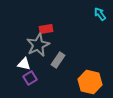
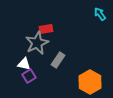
gray star: moved 1 px left, 2 px up
purple square: moved 1 px left, 2 px up
orange hexagon: rotated 15 degrees clockwise
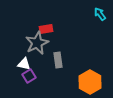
gray rectangle: rotated 42 degrees counterclockwise
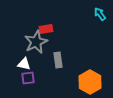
gray star: moved 1 px left, 1 px up
purple square: moved 1 px left, 2 px down; rotated 24 degrees clockwise
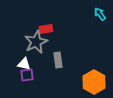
purple square: moved 1 px left, 3 px up
orange hexagon: moved 4 px right
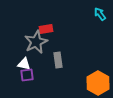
orange hexagon: moved 4 px right, 1 px down
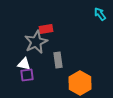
orange hexagon: moved 18 px left
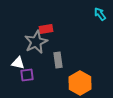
white triangle: moved 6 px left, 1 px up
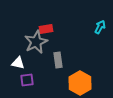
cyan arrow: moved 13 px down; rotated 64 degrees clockwise
purple square: moved 5 px down
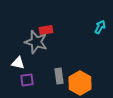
red rectangle: moved 1 px down
gray star: rotated 30 degrees counterclockwise
gray rectangle: moved 1 px right, 16 px down
